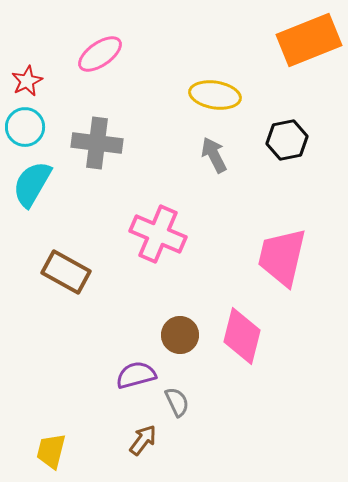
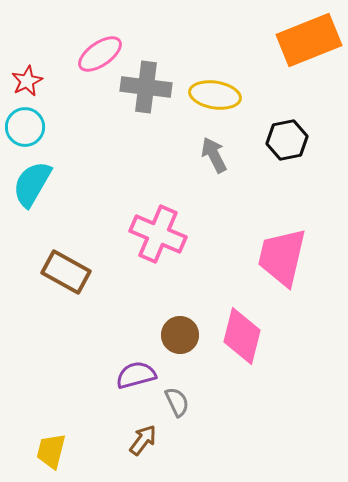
gray cross: moved 49 px right, 56 px up
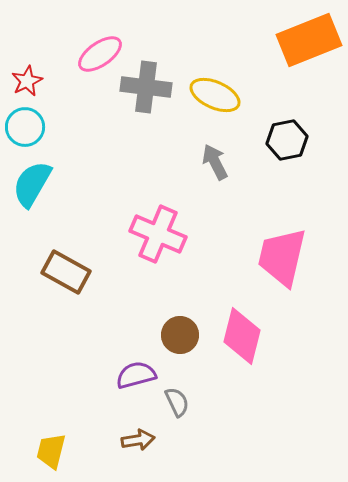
yellow ellipse: rotated 15 degrees clockwise
gray arrow: moved 1 px right, 7 px down
brown arrow: moved 5 px left; rotated 44 degrees clockwise
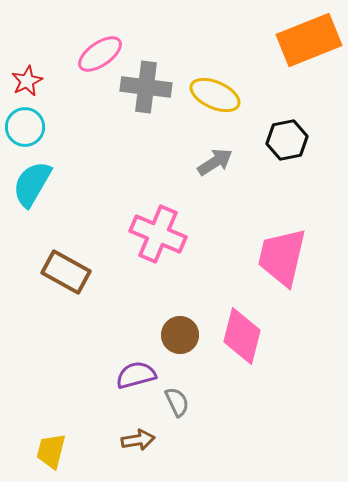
gray arrow: rotated 84 degrees clockwise
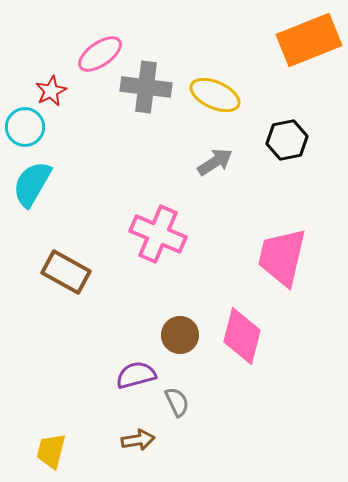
red star: moved 24 px right, 10 px down
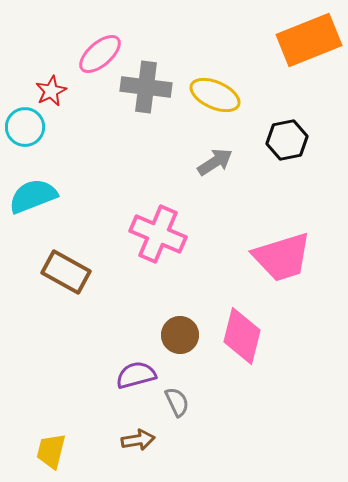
pink ellipse: rotated 6 degrees counterclockwise
cyan semicircle: moved 1 px right, 12 px down; rotated 39 degrees clockwise
pink trapezoid: rotated 120 degrees counterclockwise
